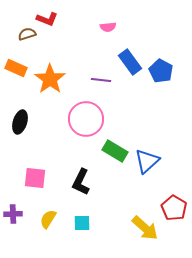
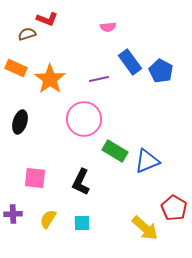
purple line: moved 2 px left, 1 px up; rotated 18 degrees counterclockwise
pink circle: moved 2 px left
blue triangle: rotated 20 degrees clockwise
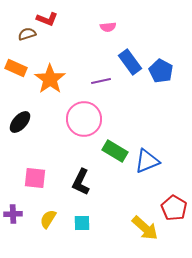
purple line: moved 2 px right, 2 px down
black ellipse: rotated 25 degrees clockwise
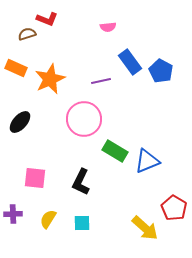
orange star: rotated 12 degrees clockwise
